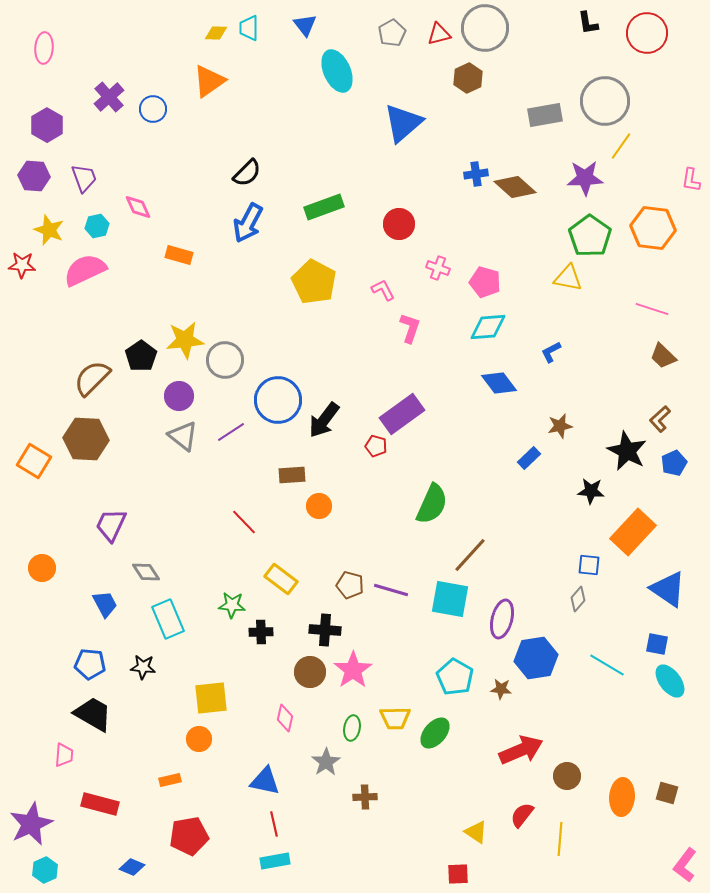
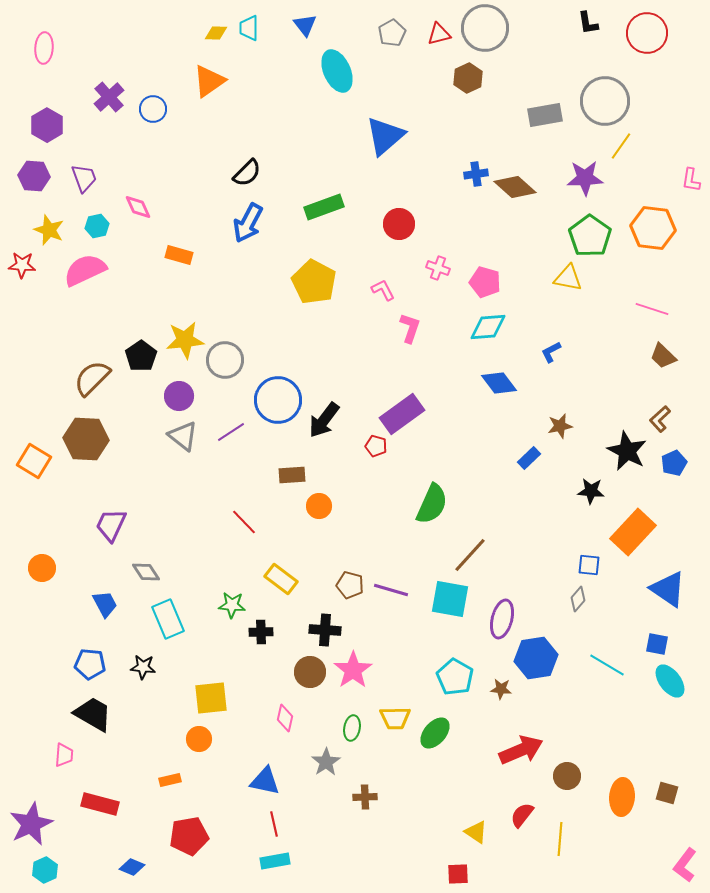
blue triangle at (403, 123): moved 18 px left, 13 px down
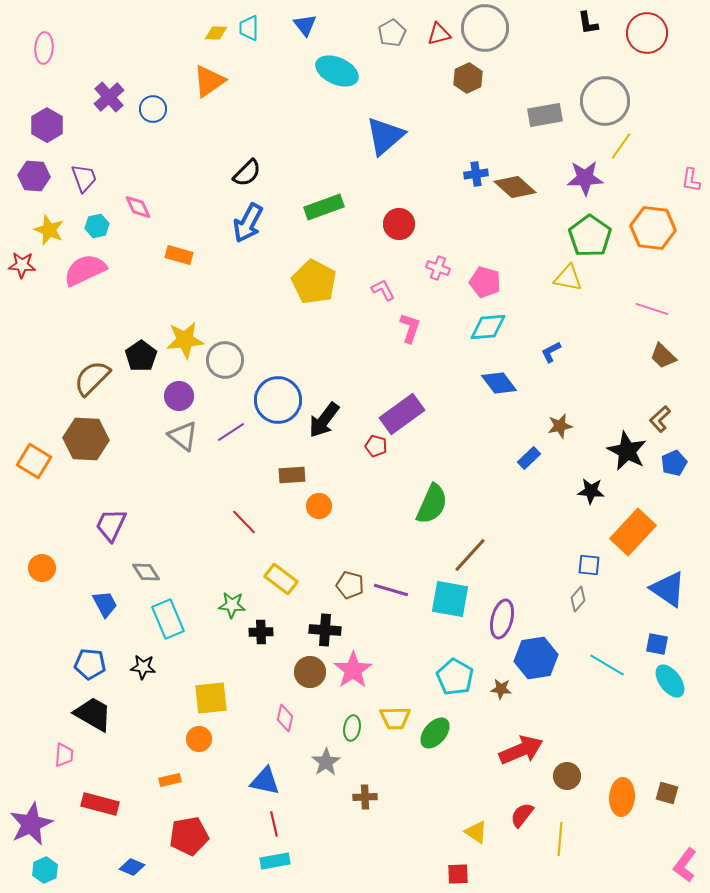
cyan ellipse at (337, 71): rotated 42 degrees counterclockwise
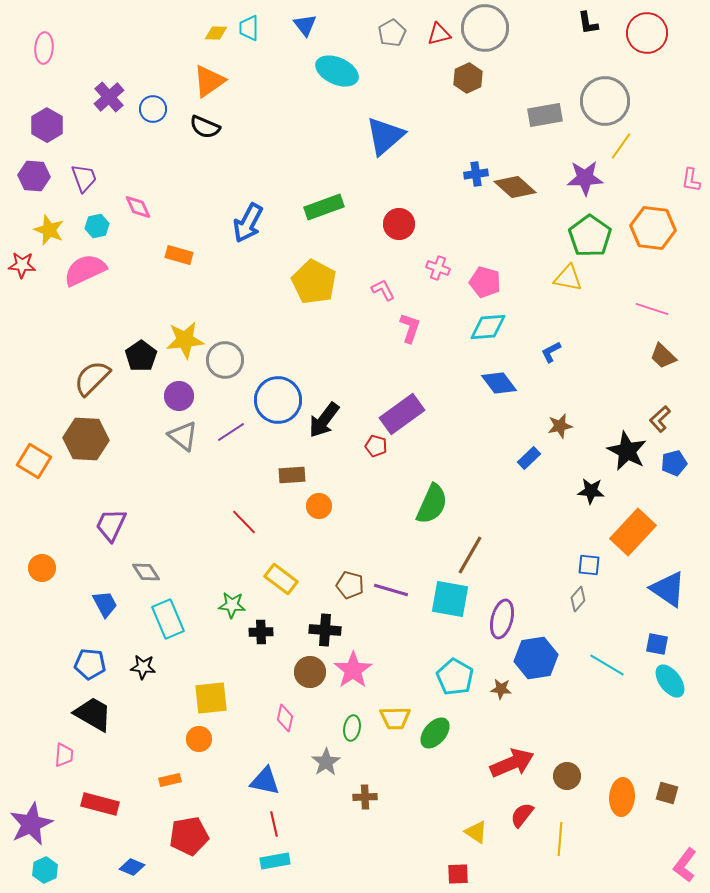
black semicircle at (247, 173): moved 42 px left, 46 px up; rotated 68 degrees clockwise
blue pentagon at (674, 463): rotated 10 degrees clockwise
brown line at (470, 555): rotated 12 degrees counterclockwise
red arrow at (521, 750): moved 9 px left, 13 px down
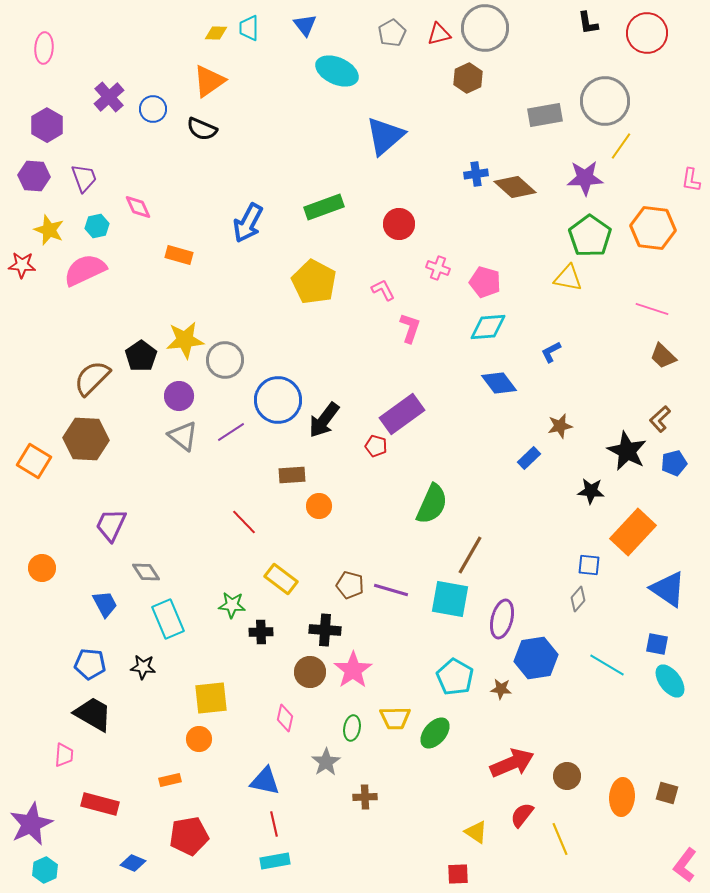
black semicircle at (205, 127): moved 3 px left, 2 px down
yellow line at (560, 839): rotated 28 degrees counterclockwise
blue diamond at (132, 867): moved 1 px right, 4 px up
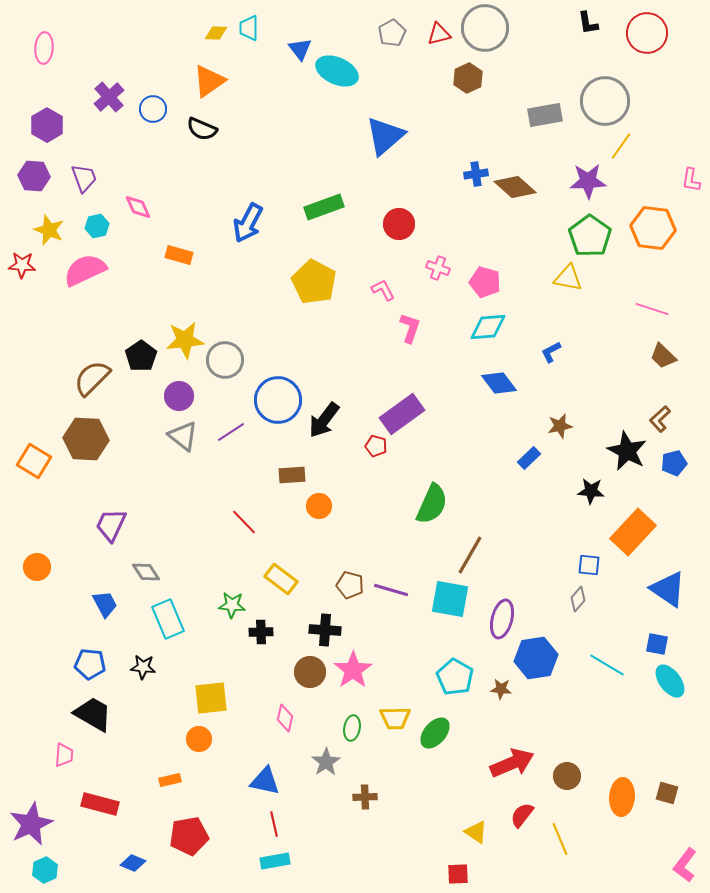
blue triangle at (305, 25): moved 5 px left, 24 px down
purple star at (585, 178): moved 3 px right, 3 px down
orange circle at (42, 568): moved 5 px left, 1 px up
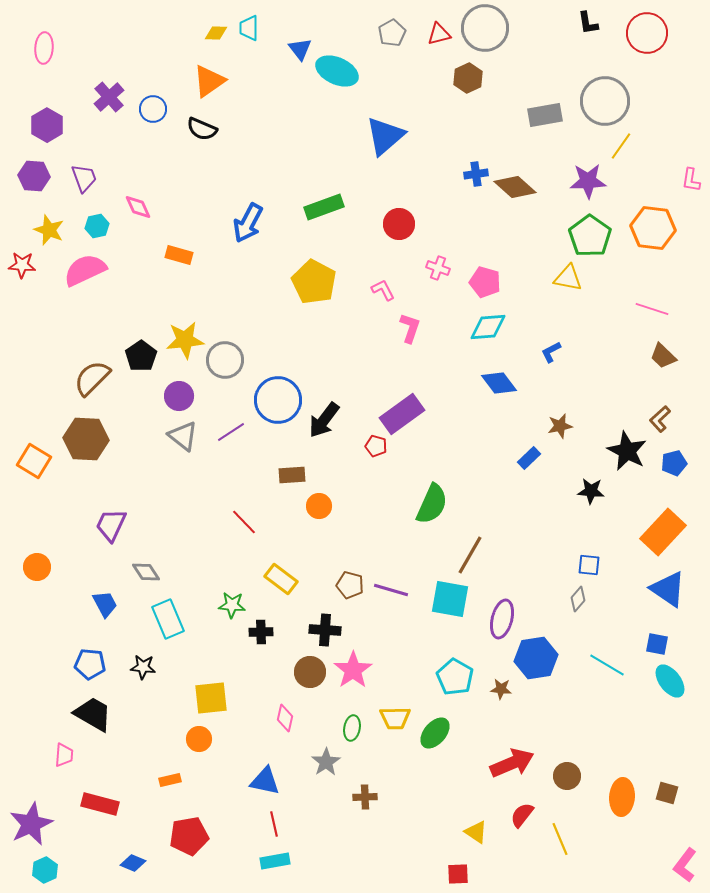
orange rectangle at (633, 532): moved 30 px right
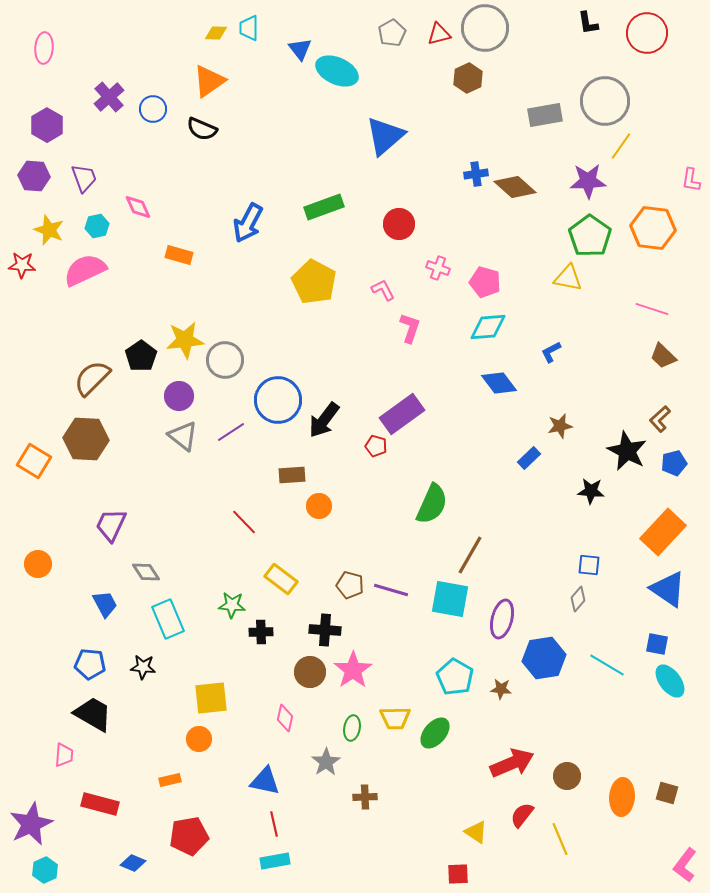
orange circle at (37, 567): moved 1 px right, 3 px up
blue hexagon at (536, 658): moved 8 px right
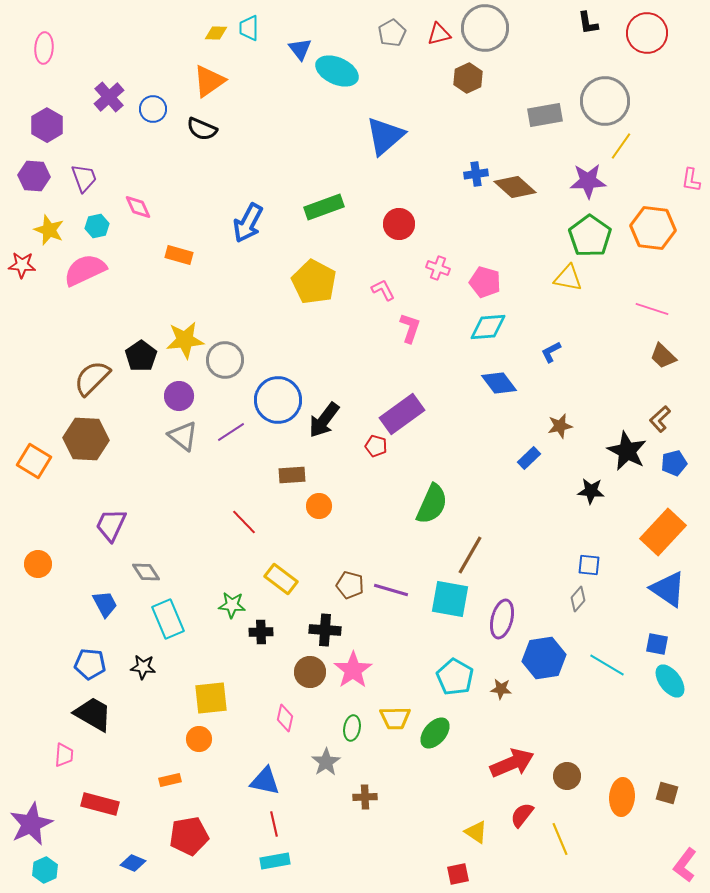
red square at (458, 874): rotated 10 degrees counterclockwise
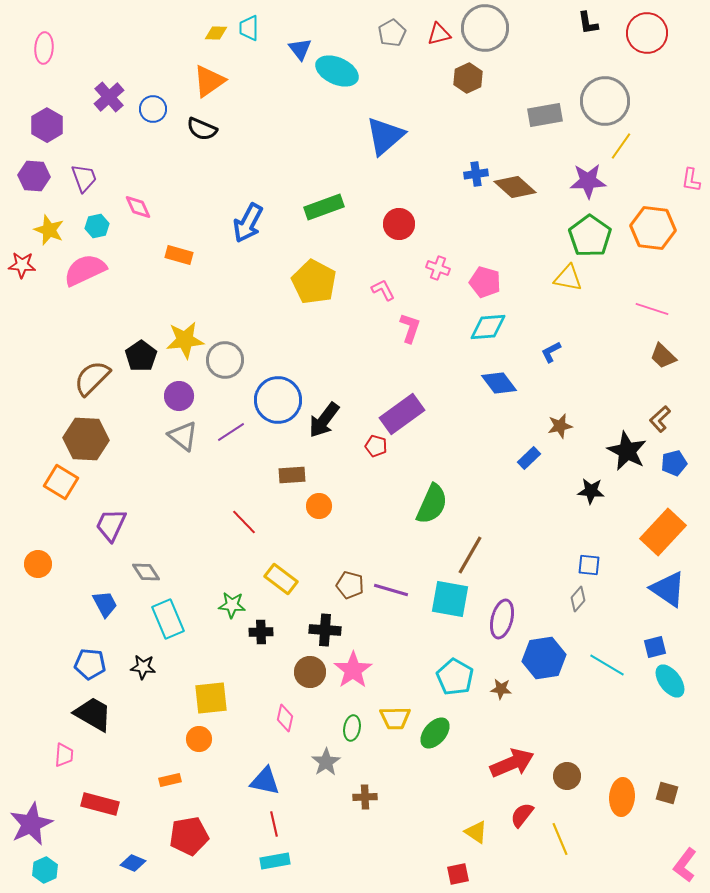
orange square at (34, 461): moved 27 px right, 21 px down
blue square at (657, 644): moved 2 px left, 3 px down; rotated 25 degrees counterclockwise
